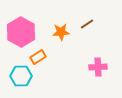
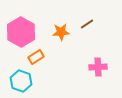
orange rectangle: moved 2 px left
cyan hexagon: moved 5 px down; rotated 20 degrees clockwise
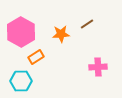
orange star: moved 2 px down
cyan hexagon: rotated 20 degrees counterclockwise
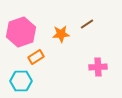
pink hexagon: rotated 12 degrees clockwise
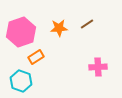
orange star: moved 2 px left, 6 px up
cyan hexagon: rotated 20 degrees clockwise
